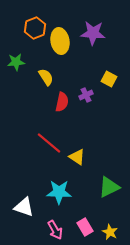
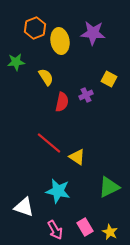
cyan star: moved 1 px left, 1 px up; rotated 10 degrees clockwise
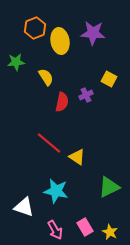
cyan star: moved 2 px left
